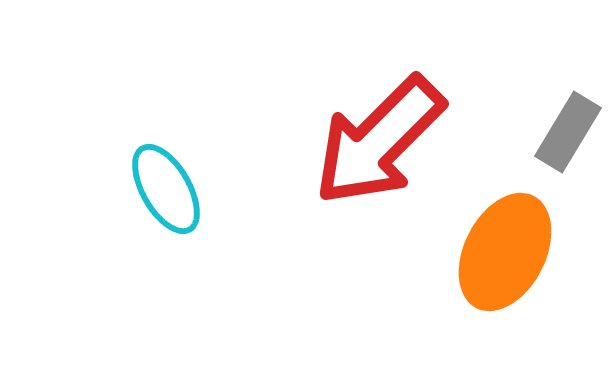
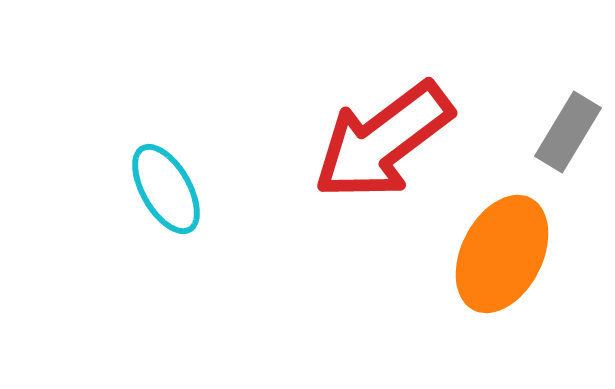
red arrow: moved 4 px right; rotated 8 degrees clockwise
orange ellipse: moved 3 px left, 2 px down
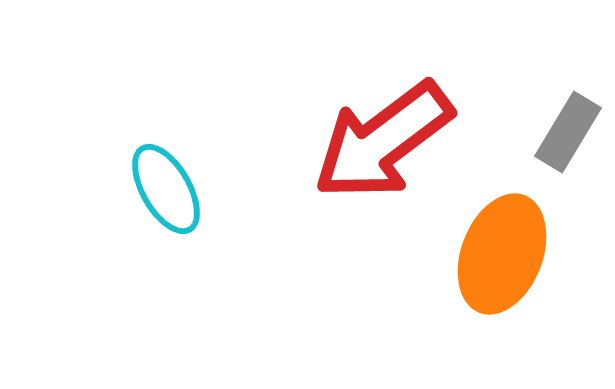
orange ellipse: rotated 6 degrees counterclockwise
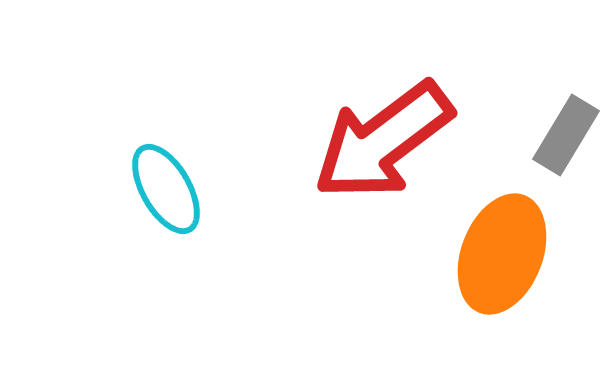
gray rectangle: moved 2 px left, 3 px down
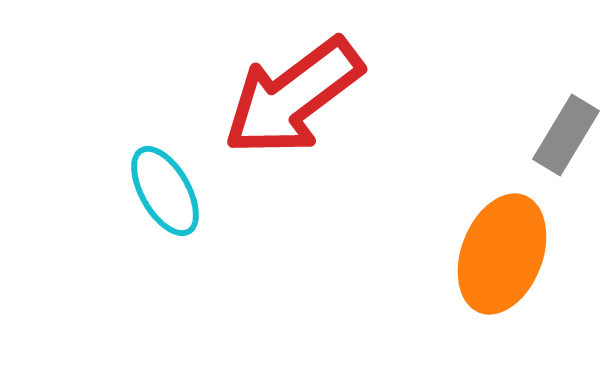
red arrow: moved 90 px left, 44 px up
cyan ellipse: moved 1 px left, 2 px down
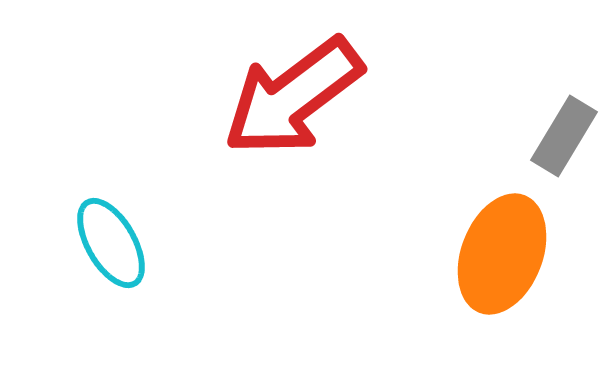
gray rectangle: moved 2 px left, 1 px down
cyan ellipse: moved 54 px left, 52 px down
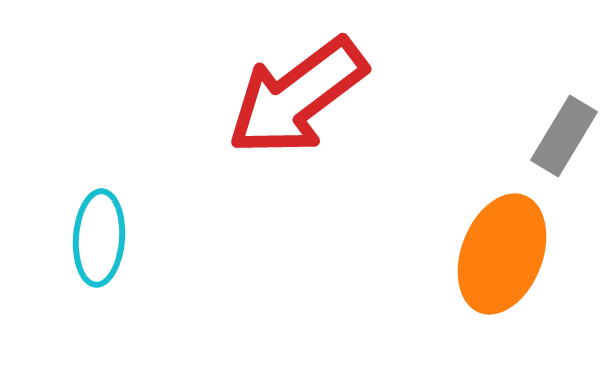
red arrow: moved 4 px right
cyan ellipse: moved 12 px left, 5 px up; rotated 34 degrees clockwise
